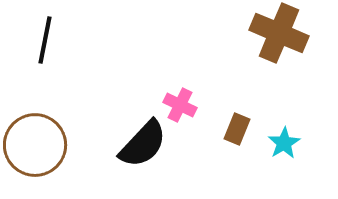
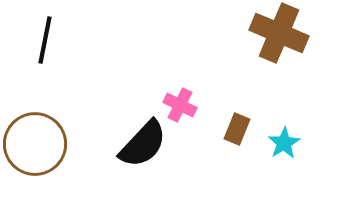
brown circle: moved 1 px up
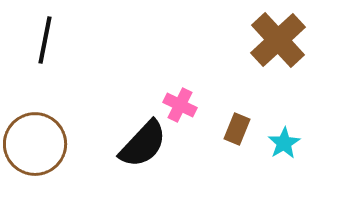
brown cross: moved 1 px left, 7 px down; rotated 24 degrees clockwise
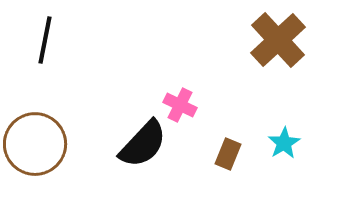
brown rectangle: moved 9 px left, 25 px down
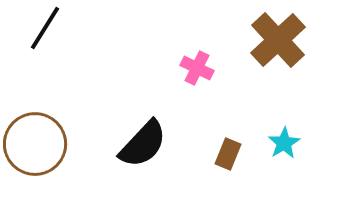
black line: moved 12 px up; rotated 21 degrees clockwise
pink cross: moved 17 px right, 37 px up
